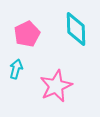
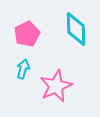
cyan arrow: moved 7 px right
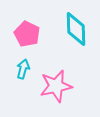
pink pentagon: rotated 20 degrees counterclockwise
pink star: rotated 12 degrees clockwise
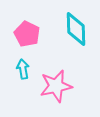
cyan arrow: rotated 24 degrees counterclockwise
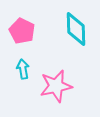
pink pentagon: moved 5 px left, 3 px up
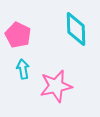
pink pentagon: moved 4 px left, 4 px down
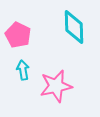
cyan diamond: moved 2 px left, 2 px up
cyan arrow: moved 1 px down
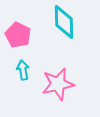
cyan diamond: moved 10 px left, 5 px up
pink star: moved 2 px right, 2 px up
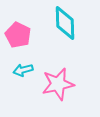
cyan diamond: moved 1 px right, 1 px down
cyan arrow: rotated 96 degrees counterclockwise
